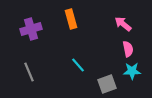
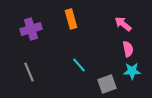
cyan line: moved 1 px right
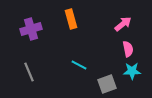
pink arrow: rotated 102 degrees clockwise
cyan line: rotated 21 degrees counterclockwise
